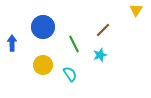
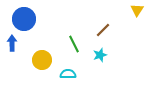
yellow triangle: moved 1 px right
blue circle: moved 19 px left, 8 px up
yellow circle: moved 1 px left, 5 px up
cyan semicircle: moved 2 px left; rotated 56 degrees counterclockwise
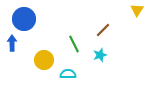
yellow circle: moved 2 px right
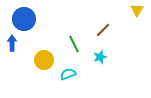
cyan star: moved 2 px down
cyan semicircle: rotated 21 degrees counterclockwise
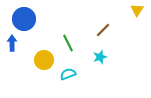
green line: moved 6 px left, 1 px up
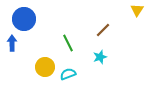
yellow circle: moved 1 px right, 7 px down
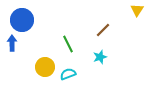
blue circle: moved 2 px left, 1 px down
green line: moved 1 px down
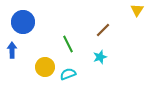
blue circle: moved 1 px right, 2 px down
blue arrow: moved 7 px down
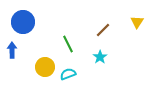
yellow triangle: moved 12 px down
cyan star: rotated 16 degrees counterclockwise
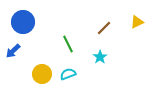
yellow triangle: rotated 32 degrees clockwise
brown line: moved 1 px right, 2 px up
blue arrow: moved 1 px right, 1 px down; rotated 133 degrees counterclockwise
yellow circle: moved 3 px left, 7 px down
